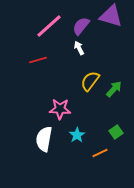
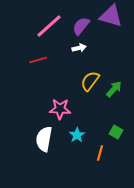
white arrow: rotated 104 degrees clockwise
green square: rotated 24 degrees counterclockwise
orange line: rotated 49 degrees counterclockwise
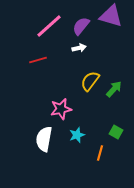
pink star: moved 1 px right; rotated 15 degrees counterclockwise
cyan star: rotated 14 degrees clockwise
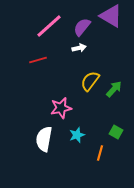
purple triangle: rotated 15 degrees clockwise
purple semicircle: moved 1 px right, 1 px down
pink star: moved 1 px up
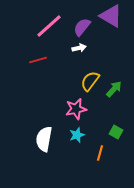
pink star: moved 15 px right, 1 px down
